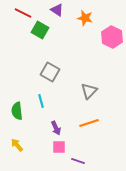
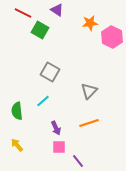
orange star: moved 5 px right, 5 px down; rotated 21 degrees counterclockwise
cyan line: moved 2 px right; rotated 64 degrees clockwise
purple line: rotated 32 degrees clockwise
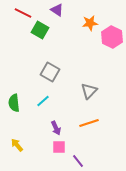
green semicircle: moved 3 px left, 8 px up
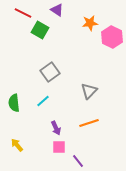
gray square: rotated 24 degrees clockwise
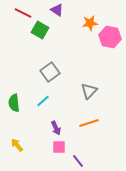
pink hexagon: moved 2 px left; rotated 15 degrees counterclockwise
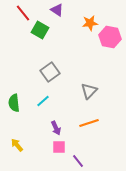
red line: rotated 24 degrees clockwise
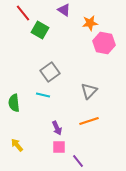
purple triangle: moved 7 px right
pink hexagon: moved 6 px left, 6 px down
cyan line: moved 6 px up; rotated 56 degrees clockwise
orange line: moved 2 px up
purple arrow: moved 1 px right
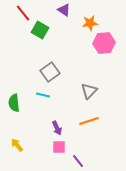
pink hexagon: rotated 15 degrees counterclockwise
